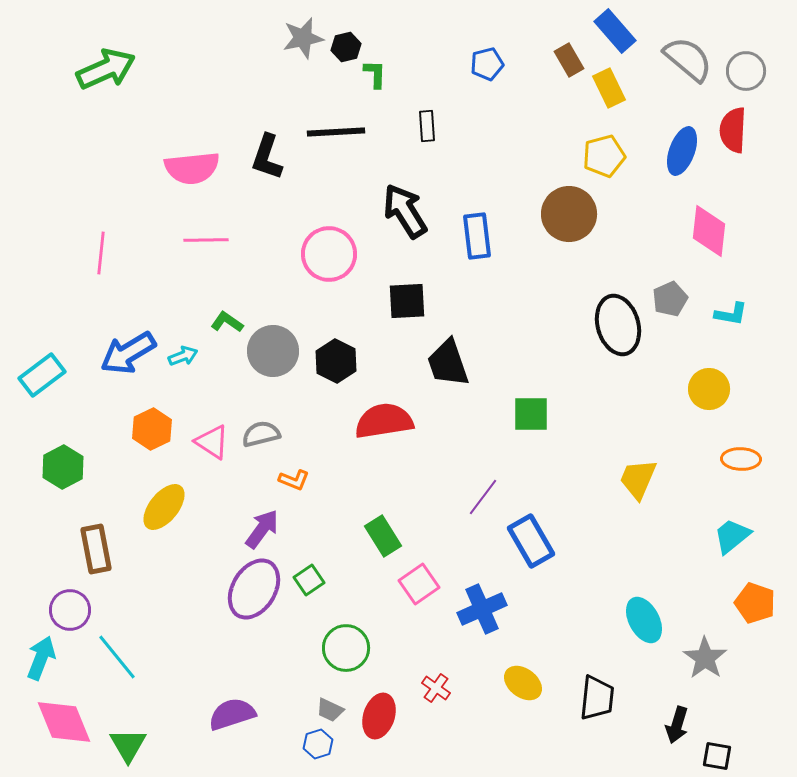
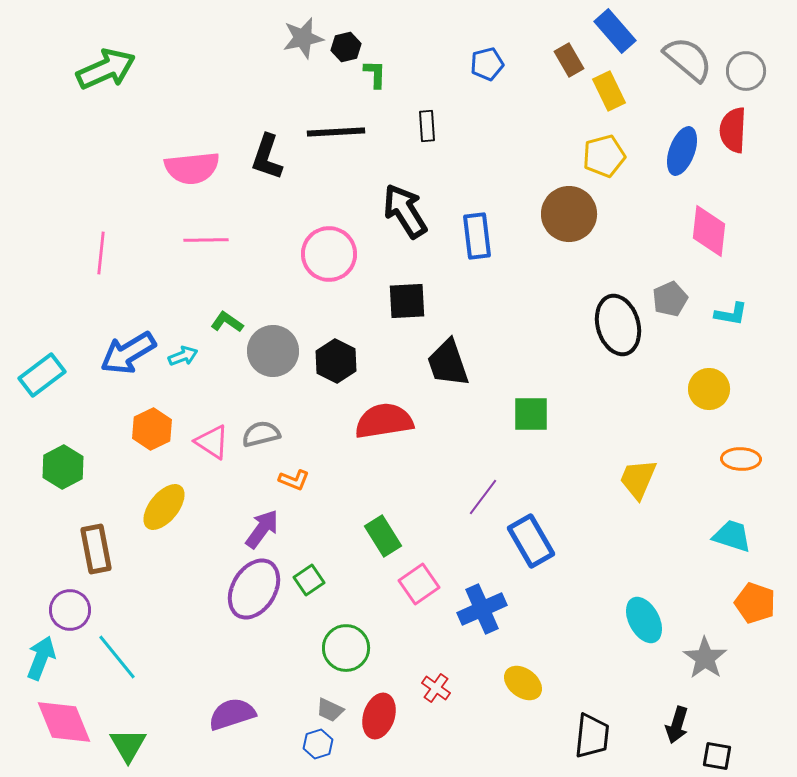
yellow rectangle at (609, 88): moved 3 px down
cyan trapezoid at (732, 536): rotated 57 degrees clockwise
black trapezoid at (597, 698): moved 5 px left, 38 px down
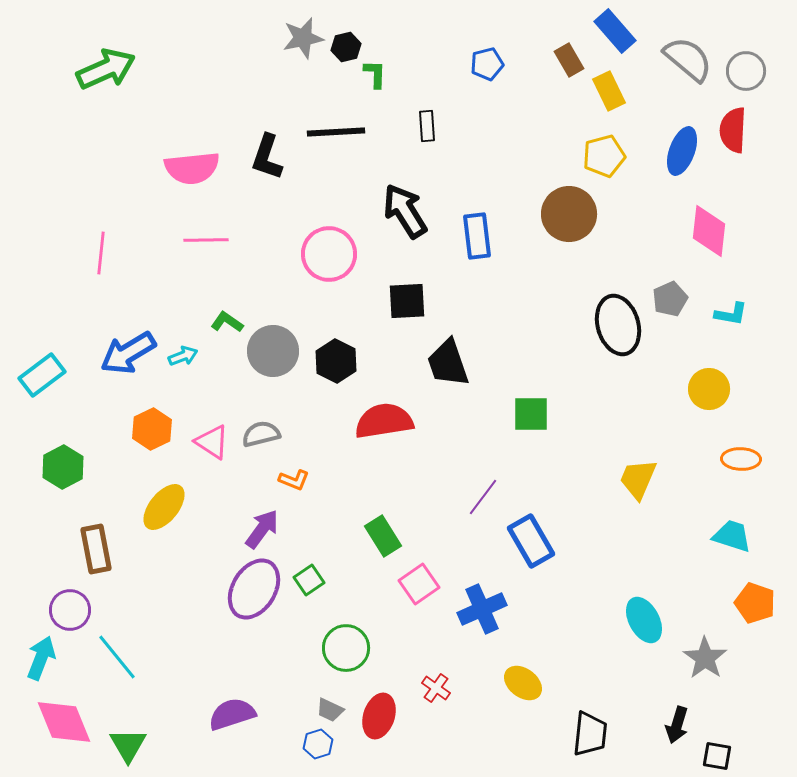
black trapezoid at (592, 736): moved 2 px left, 2 px up
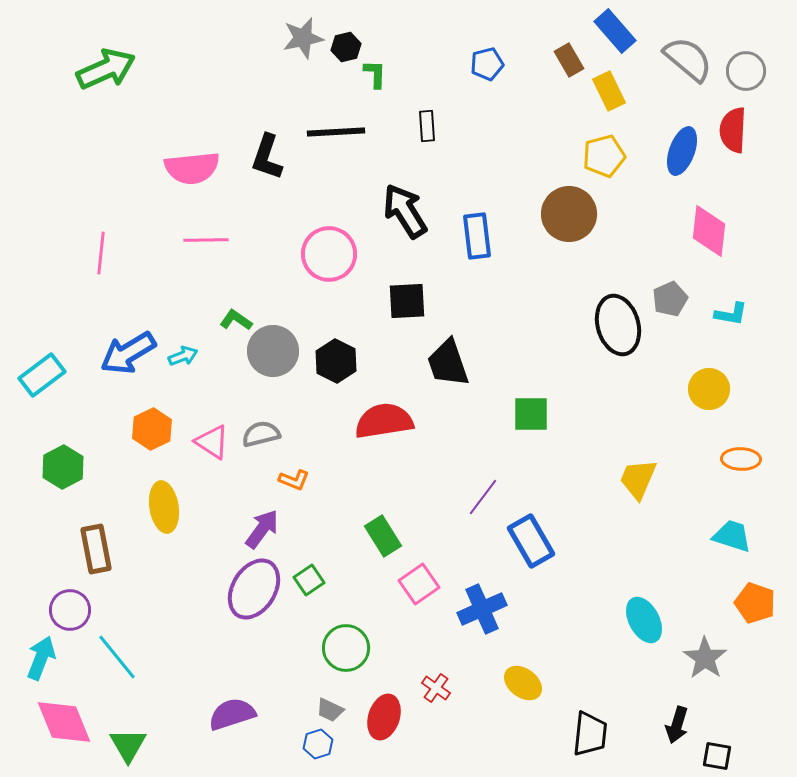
green L-shape at (227, 322): moved 9 px right, 2 px up
yellow ellipse at (164, 507): rotated 48 degrees counterclockwise
red ellipse at (379, 716): moved 5 px right, 1 px down
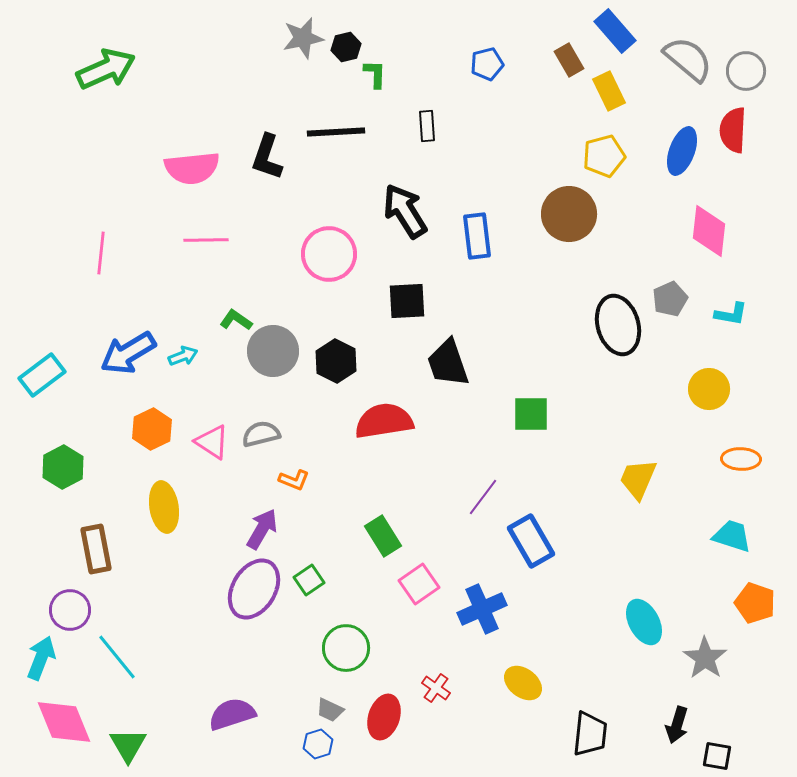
purple arrow at (262, 529): rotated 6 degrees counterclockwise
cyan ellipse at (644, 620): moved 2 px down
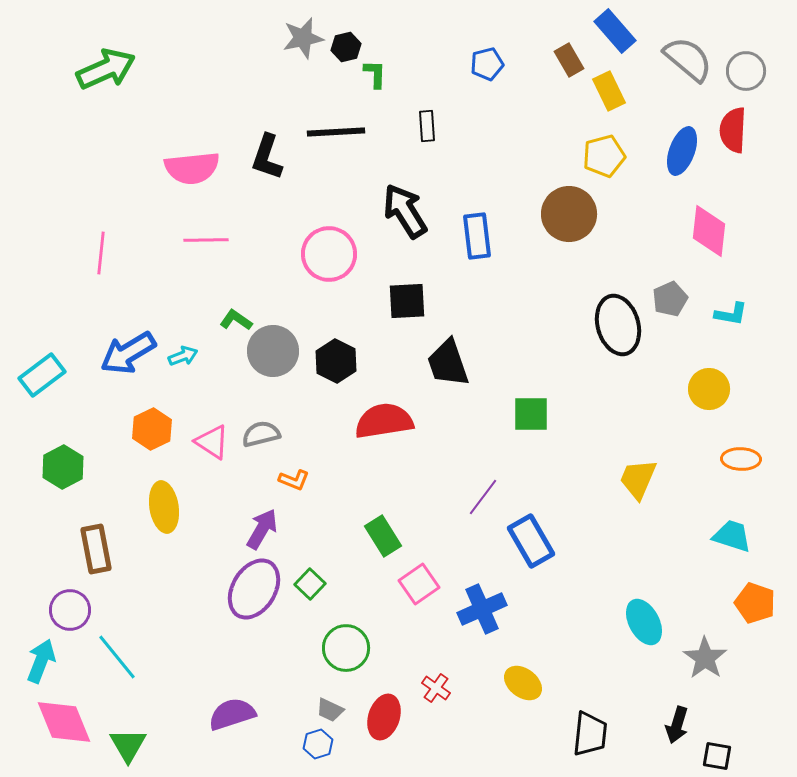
green square at (309, 580): moved 1 px right, 4 px down; rotated 12 degrees counterclockwise
cyan arrow at (41, 658): moved 3 px down
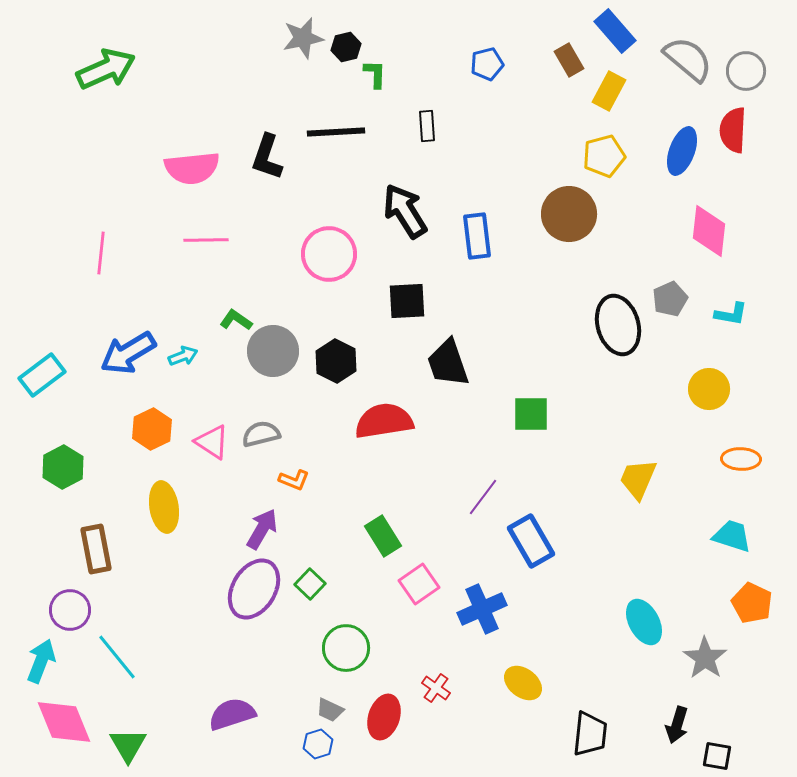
yellow rectangle at (609, 91): rotated 54 degrees clockwise
orange pentagon at (755, 603): moved 3 px left; rotated 6 degrees clockwise
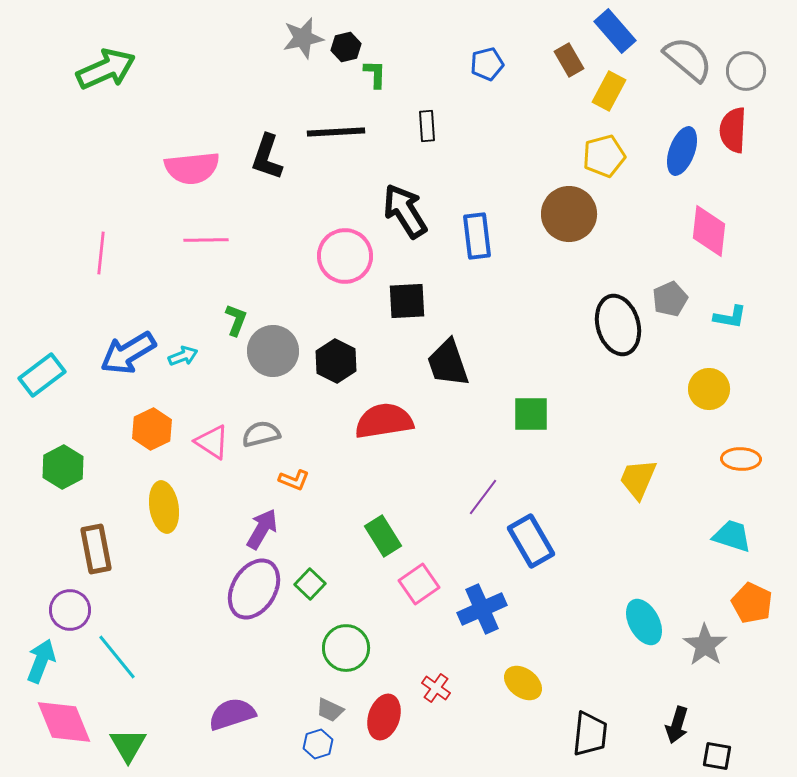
pink circle at (329, 254): moved 16 px right, 2 px down
cyan L-shape at (731, 314): moved 1 px left, 3 px down
green L-shape at (236, 320): rotated 76 degrees clockwise
gray star at (705, 658): moved 13 px up
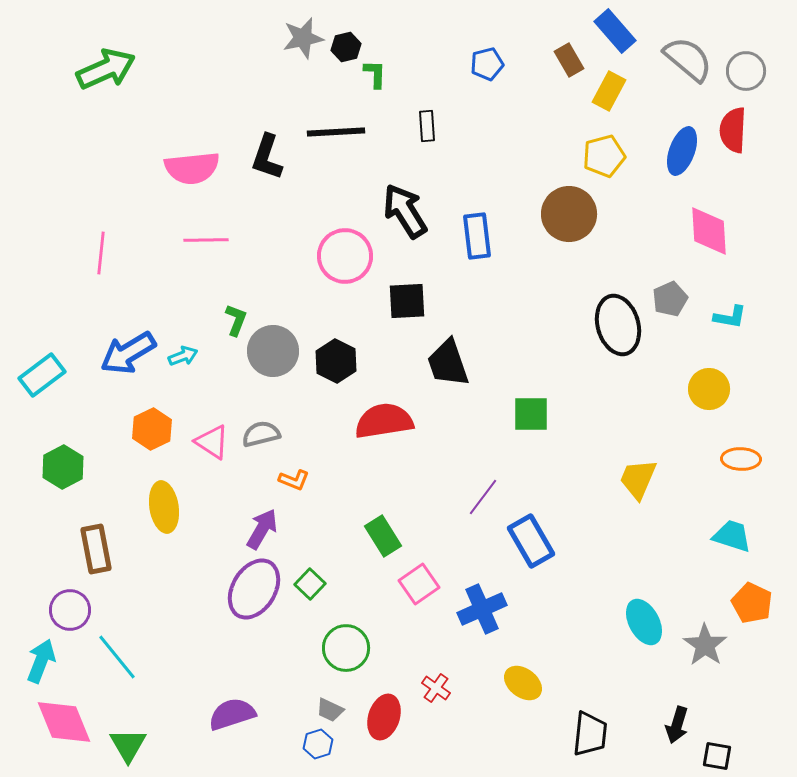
pink diamond at (709, 231): rotated 10 degrees counterclockwise
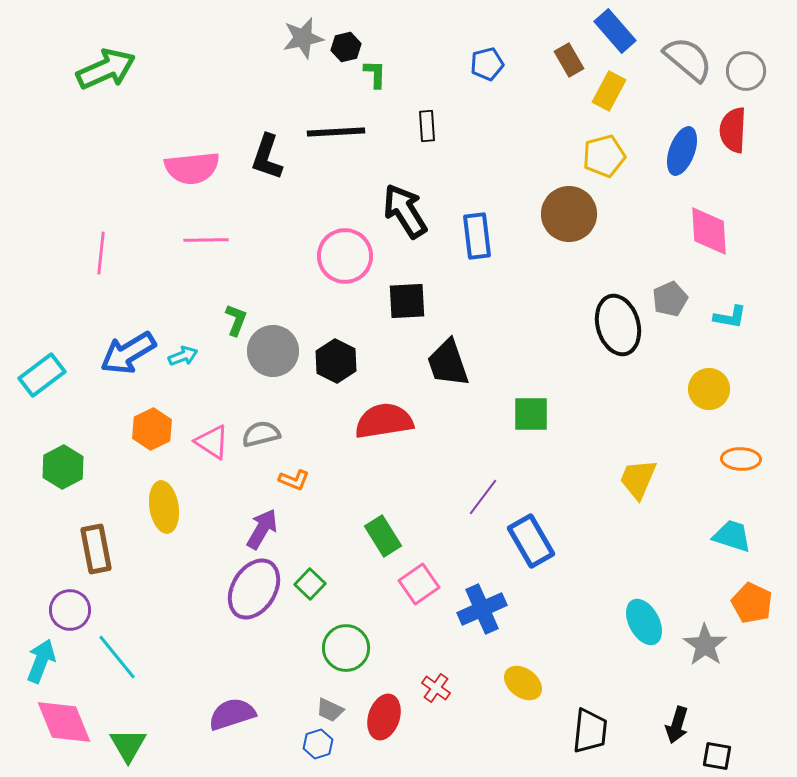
black trapezoid at (590, 734): moved 3 px up
